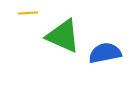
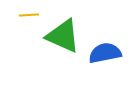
yellow line: moved 1 px right, 2 px down
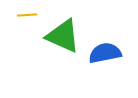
yellow line: moved 2 px left
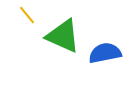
yellow line: rotated 54 degrees clockwise
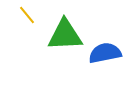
green triangle: moved 2 px right, 1 px up; rotated 27 degrees counterclockwise
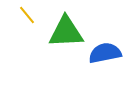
green triangle: moved 1 px right, 3 px up
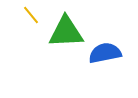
yellow line: moved 4 px right
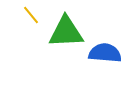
blue semicircle: rotated 16 degrees clockwise
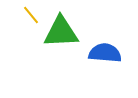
green triangle: moved 5 px left
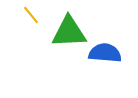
green triangle: moved 8 px right
